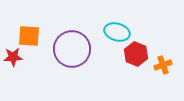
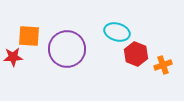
purple circle: moved 5 px left
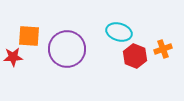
cyan ellipse: moved 2 px right
red hexagon: moved 1 px left, 2 px down
orange cross: moved 16 px up
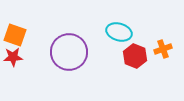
orange square: moved 14 px left, 1 px up; rotated 15 degrees clockwise
purple circle: moved 2 px right, 3 px down
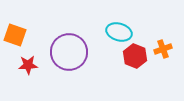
red star: moved 15 px right, 8 px down
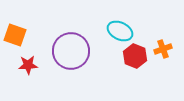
cyan ellipse: moved 1 px right, 1 px up; rotated 10 degrees clockwise
purple circle: moved 2 px right, 1 px up
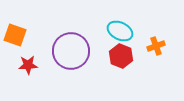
orange cross: moved 7 px left, 3 px up
red hexagon: moved 14 px left
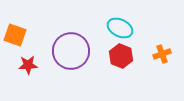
cyan ellipse: moved 3 px up
orange cross: moved 6 px right, 8 px down
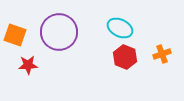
purple circle: moved 12 px left, 19 px up
red hexagon: moved 4 px right, 1 px down
